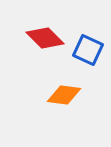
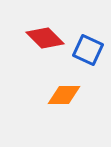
orange diamond: rotated 8 degrees counterclockwise
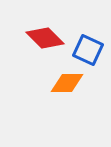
orange diamond: moved 3 px right, 12 px up
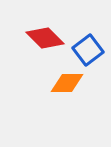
blue square: rotated 28 degrees clockwise
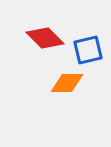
blue square: rotated 24 degrees clockwise
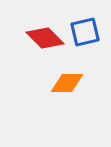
blue square: moved 3 px left, 18 px up
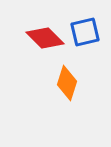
orange diamond: rotated 72 degrees counterclockwise
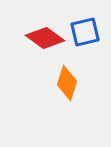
red diamond: rotated 9 degrees counterclockwise
